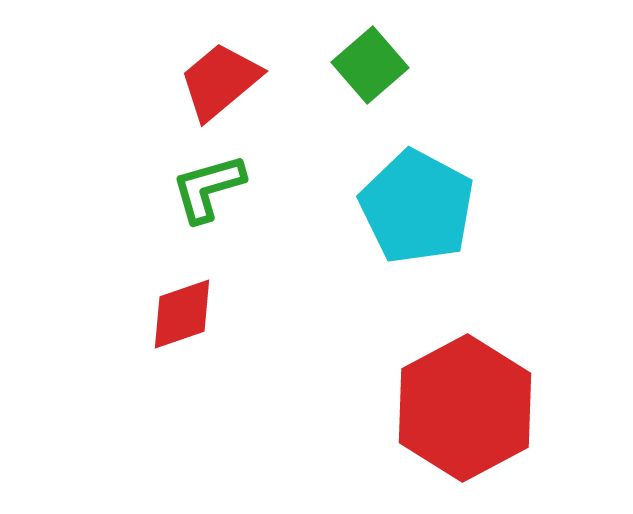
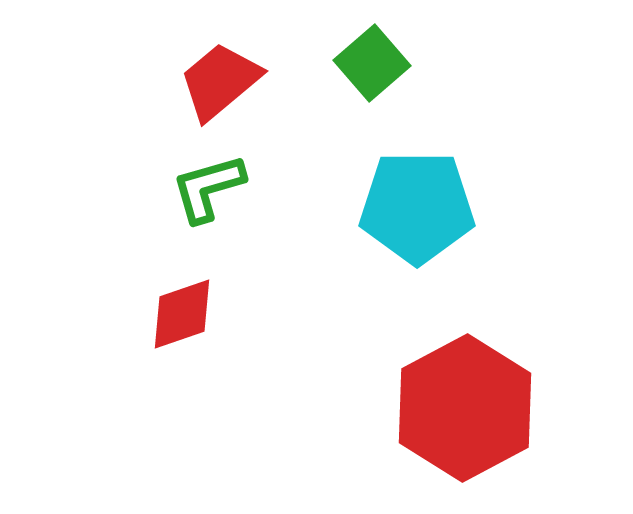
green square: moved 2 px right, 2 px up
cyan pentagon: rotated 28 degrees counterclockwise
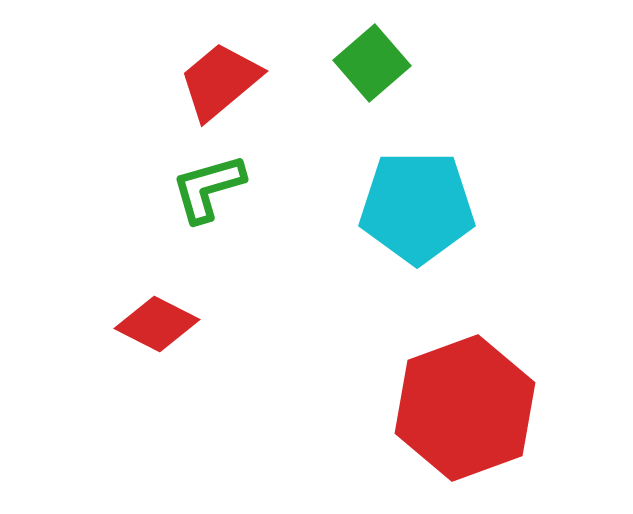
red diamond: moved 25 px left, 10 px down; rotated 46 degrees clockwise
red hexagon: rotated 8 degrees clockwise
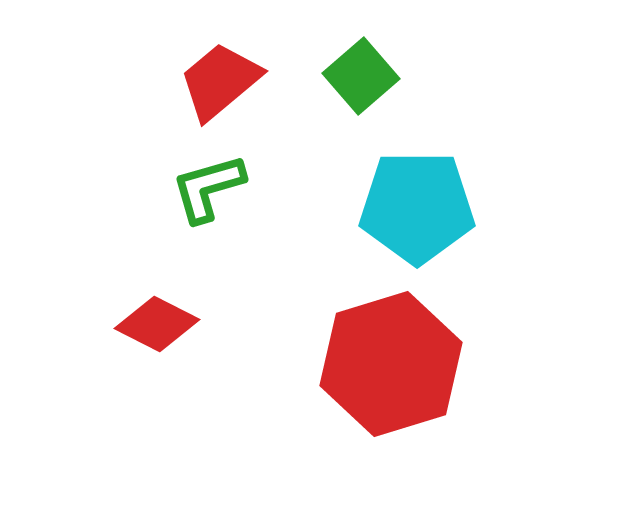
green square: moved 11 px left, 13 px down
red hexagon: moved 74 px left, 44 px up; rotated 3 degrees clockwise
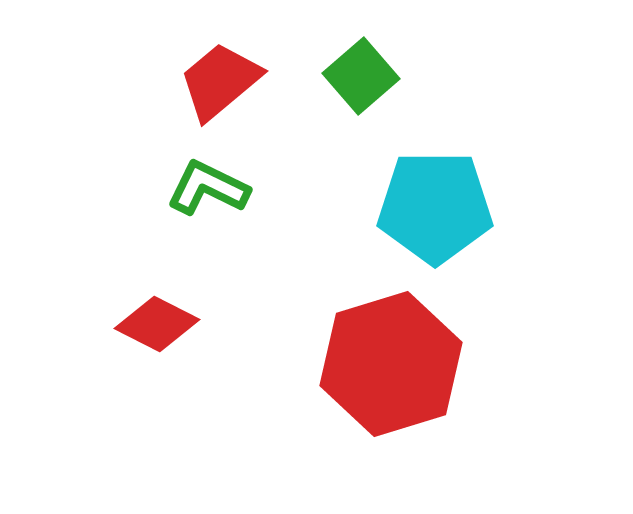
green L-shape: rotated 42 degrees clockwise
cyan pentagon: moved 18 px right
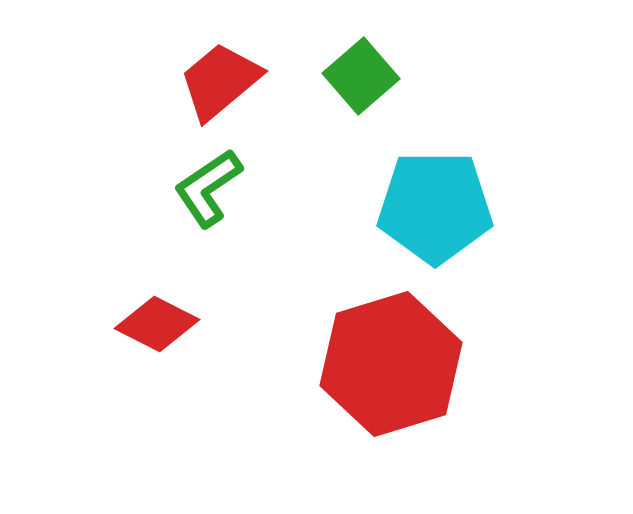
green L-shape: rotated 60 degrees counterclockwise
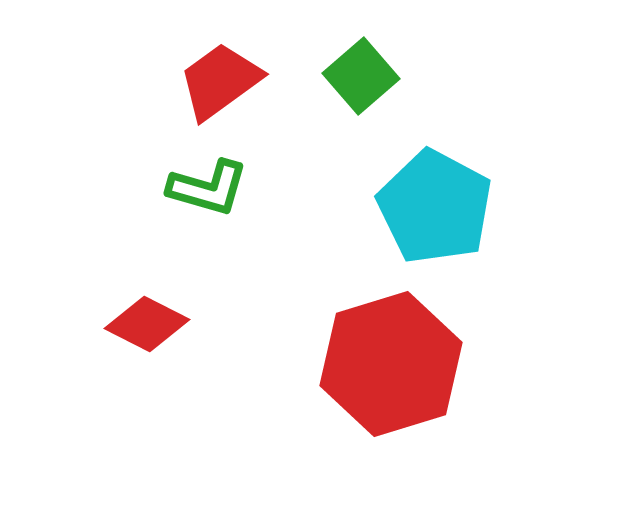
red trapezoid: rotated 4 degrees clockwise
green L-shape: rotated 130 degrees counterclockwise
cyan pentagon: rotated 28 degrees clockwise
red diamond: moved 10 px left
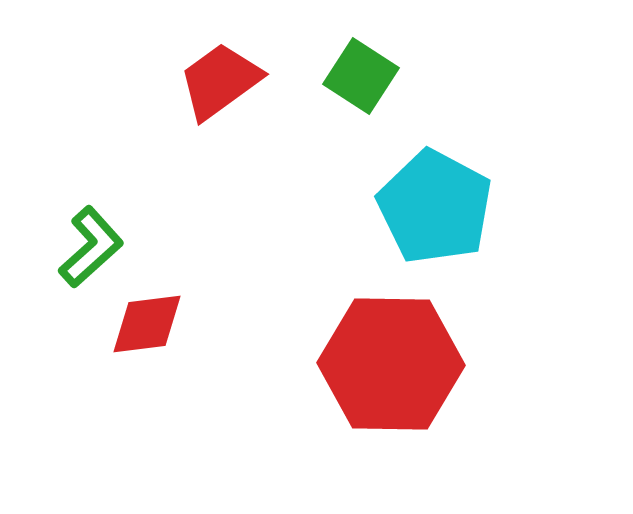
green square: rotated 16 degrees counterclockwise
green L-shape: moved 117 px left, 59 px down; rotated 58 degrees counterclockwise
red diamond: rotated 34 degrees counterclockwise
red hexagon: rotated 18 degrees clockwise
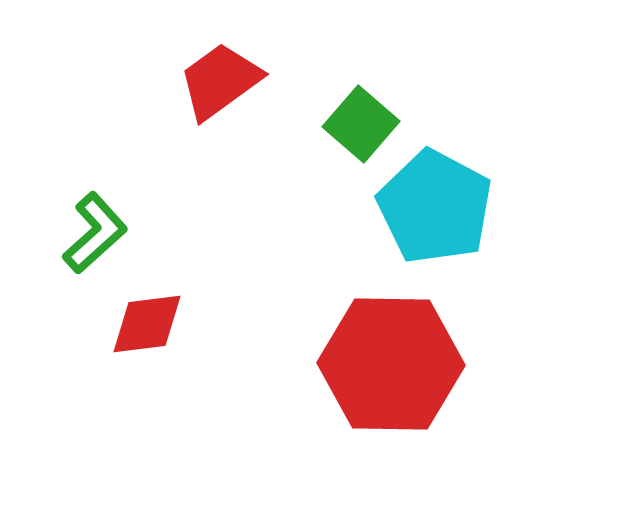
green square: moved 48 px down; rotated 8 degrees clockwise
green L-shape: moved 4 px right, 14 px up
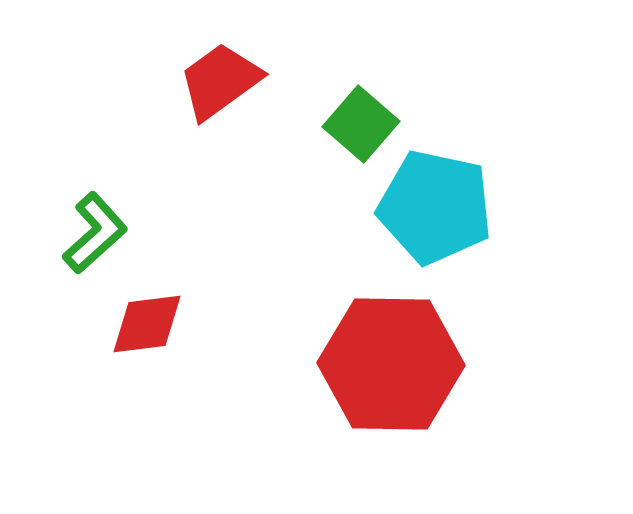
cyan pentagon: rotated 16 degrees counterclockwise
